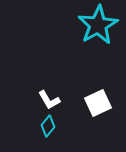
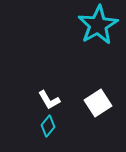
white square: rotated 8 degrees counterclockwise
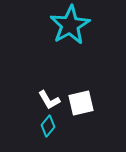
cyan star: moved 28 px left
white square: moved 17 px left; rotated 20 degrees clockwise
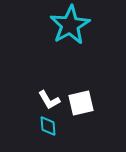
cyan diamond: rotated 45 degrees counterclockwise
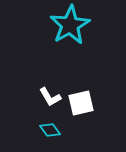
white L-shape: moved 1 px right, 3 px up
cyan diamond: moved 2 px right, 4 px down; rotated 30 degrees counterclockwise
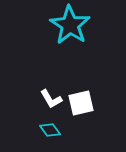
cyan star: rotated 9 degrees counterclockwise
white L-shape: moved 1 px right, 2 px down
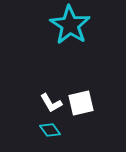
white L-shape: moved 4 px down
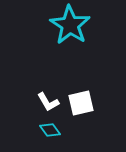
white L-shape: moved 3 px left, 1 px up
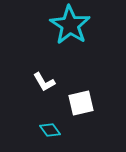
white L-shape: moved 4 px left, 20 px up
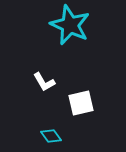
cyan star: rotated 9 degrees counterclockwise
cyan diamond: moved 1 px right, 6 px down
